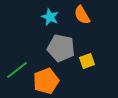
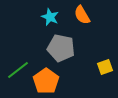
yellow square: moved 18 px right, 6 px down
green line: moved 1 px right
orange pentagon: rotated 15 degrees counterclockwise
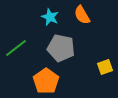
green line: moved 2 px left, 22 px up
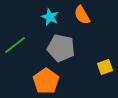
green line: moved 1 px left, 3 px up
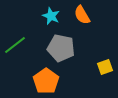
cyan star: moved 1 px right, 1 px up
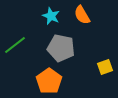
orange pentagon: moved 3 px right
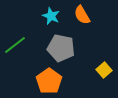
yellow square: moved 1 px left, 3 px down; rotated 21 degrees counterclockwise
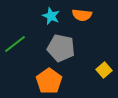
orange semicircle: rotated 54 degrees counterclockwise
green line: moved 1 px up
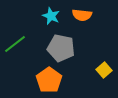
orange pentagon: moved 1 px up
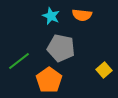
green line: moved 4 px right, 17 px down
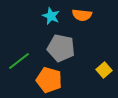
orange pentagon: rotated 20 degrees counterclockwise
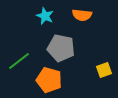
cyan star: moved 6 px left
yellow square: rotated 21 degrees clockwise
